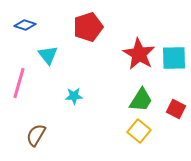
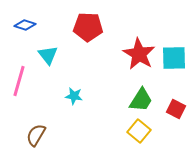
red pentagon: rotated 20 degrees clockwise
pink line: moved 2 px up
cyan star: rotated 12 degrees clockwise
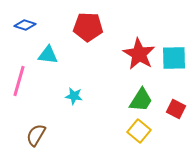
cyan triangle: rotated 45 degrees counterclockwise
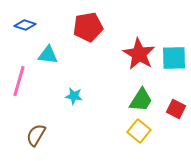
red pentagon: rotated 12 degrees counterclockwise
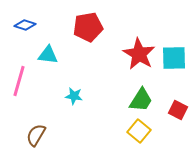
red square: moved 2 px right, 1 px down
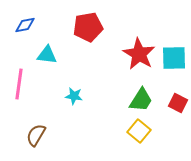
blue diamond: rotated 30 degrees counterclockwise
cyan triangle: moved 1 px left
pink line: moved 3 px down; rotated 8 degrees counterclockwise
red square: moved 7 px up
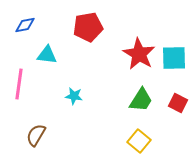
yellow square: moved 10 px down
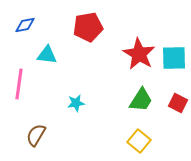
cyan star: moved 2 px right, 7 px down; rotated 18 degrees counterclockwise
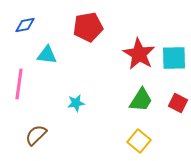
brown semicircle: rotated 15 degrees clockwise
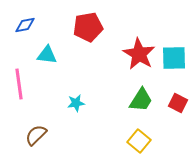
pink line: rotated 16 degrees counterclockwise
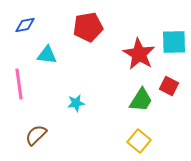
cyan square: moved 16 px up
red square: moved 9 px left, 17 px up
